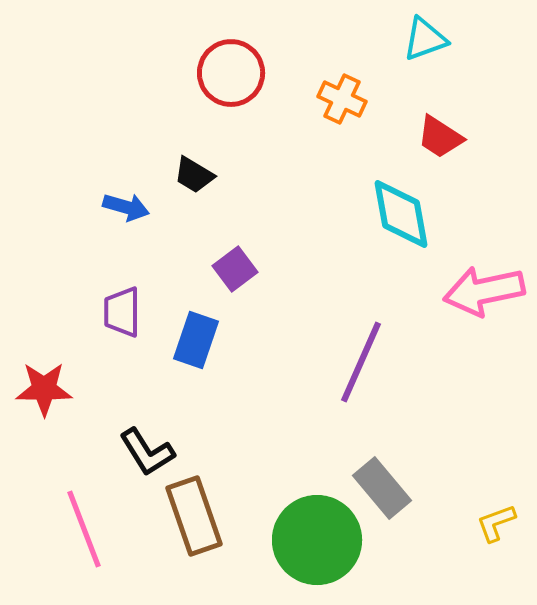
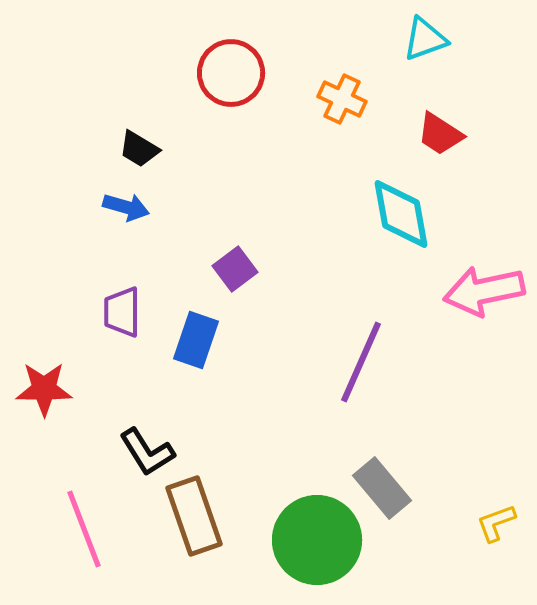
red trapezoid: moved 3 px up
black trapezoid: moved 55 px left, 26 px up
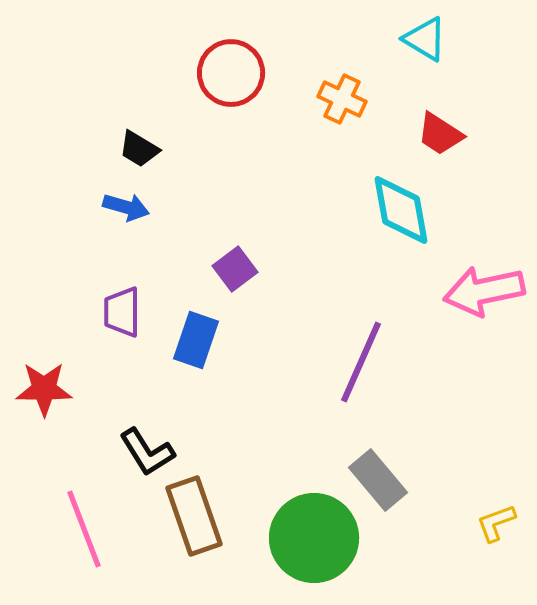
cyan triangle: rotated 51 degrees clockwise
cyan diamond: moved 4 px up
gray rectangle: moved 4 px left, 8 px up
green circle: moved 3 px left, 2 px up
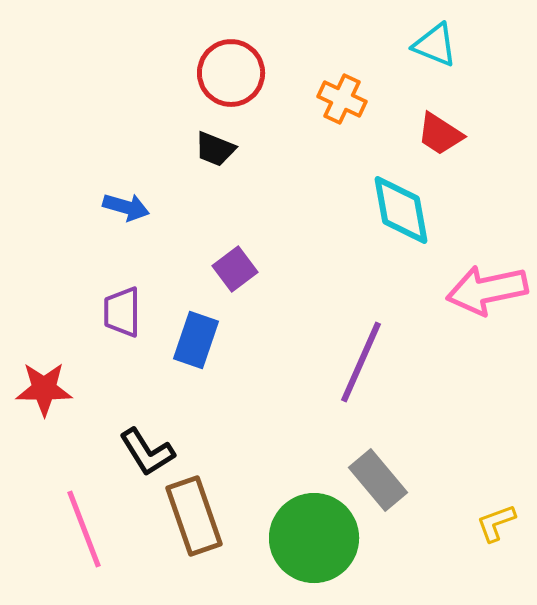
cyan triangle: moved 10 px right, 6 px down; rotated 9 degrees counterclockwise
black trapezoid: moved 76 px right; rotated 9 degrees counterclockwise
pink arrow: moved 3 px right, 1 px up
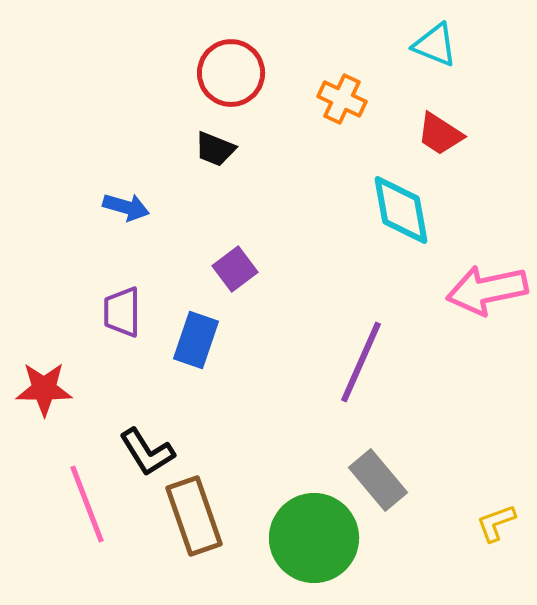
pink line: moved 3 px right, 25 px up
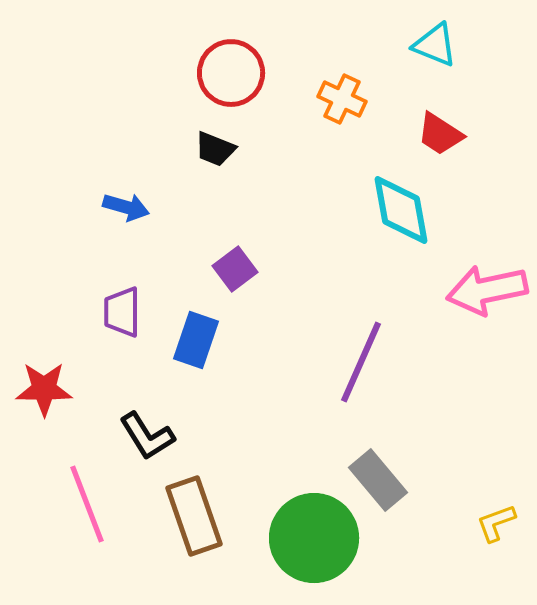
black L-shape: moved 16 px up
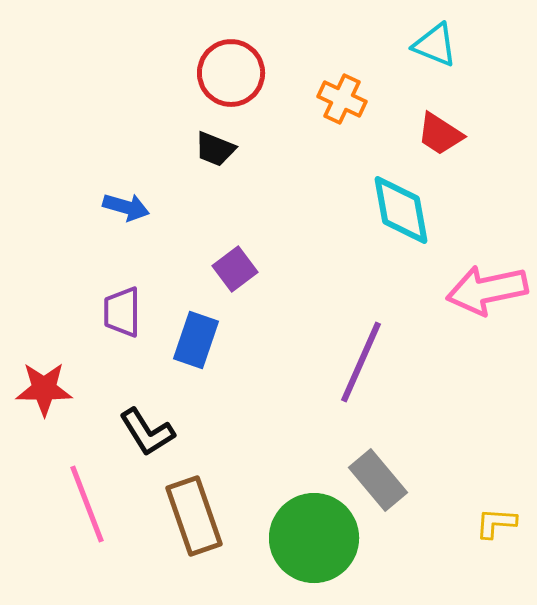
black L-shape: moved 4 px up
yellow L-shape: rotated 24 degrees clockwise
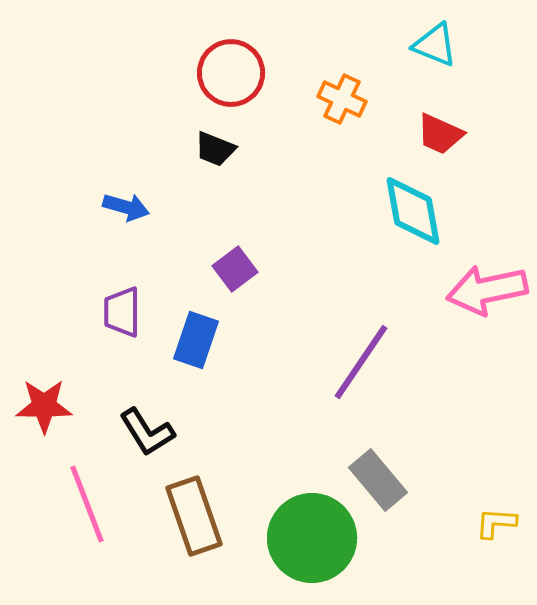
red trapezoid: rotated 9 degrees counterclockwise
cyan diamond: moved 12 px right, 1 px down
purple line: rotated 10 degrees clockwise
red star: moved 17 px down
green circle: moved 2 px left
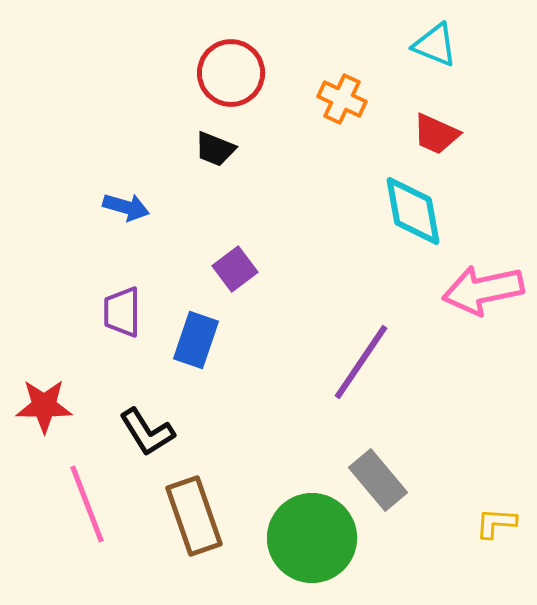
red trapezoid: moved 4 px left
pink arrow: moved 4 px left
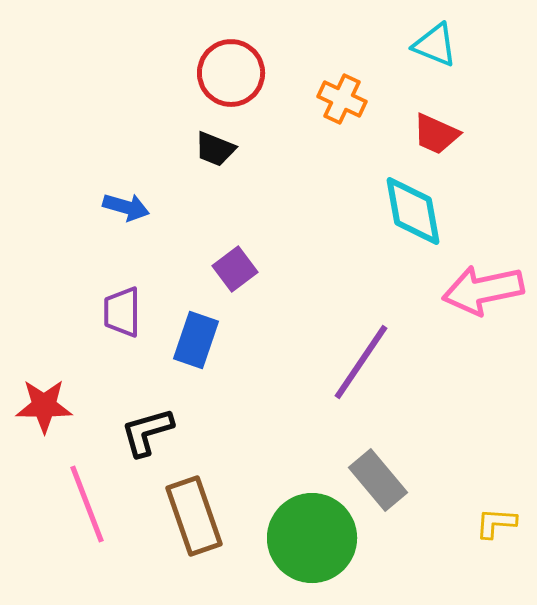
black L-shape: rotated 106 degrees clockwise
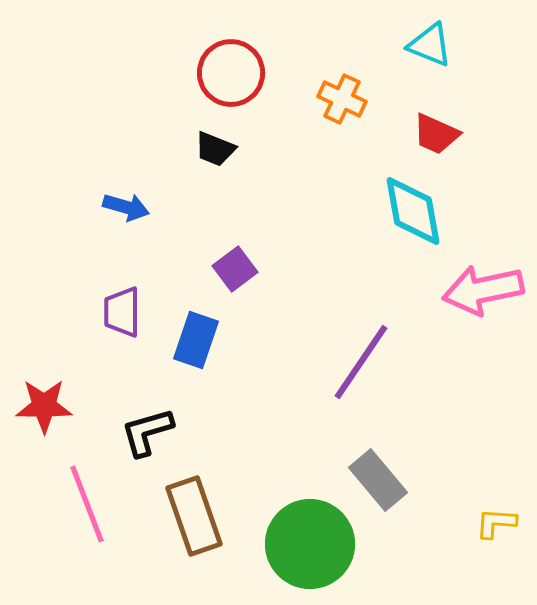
cyan triangle: moved 5 px left
green circle: moved 2 px left, 6 px down
